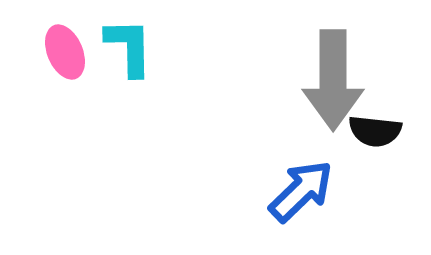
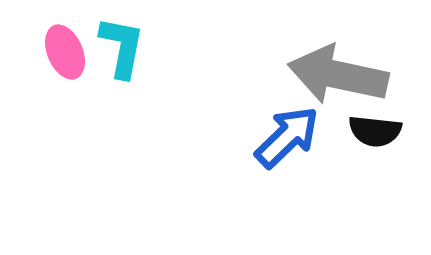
cyan L-shape: moved 7 px left; rotated 12 degrees clockwise
gray arrow: moved 5 px right, 5 px up; rotated 102 degrees clockwise
blue arrow: moved 14 px left, 54 px up
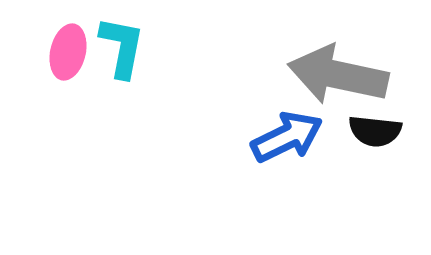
pink ellipse: moved 3 px right; rotated 36 degrees clockwise
blue arrow: rotated 18 degrees clockwise
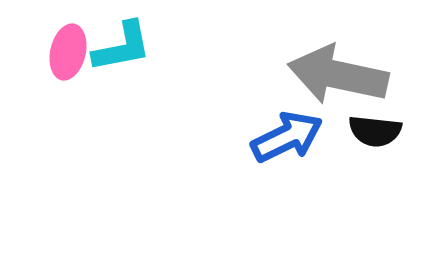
cyan L-shape: rotated 68 degrees clockwise
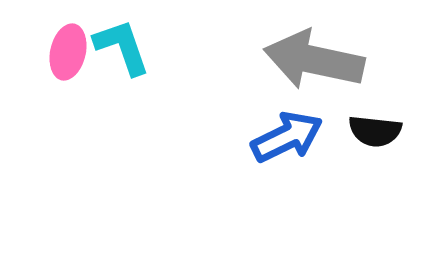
cyan L-shape: rotated 98 degrees counterclockwise
gray arrow: moved 24 px left, 15 px up
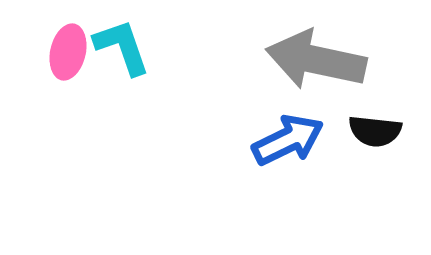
gray arrow: moved 2 px right
blue arrow: moved 1 px right, 3 px down
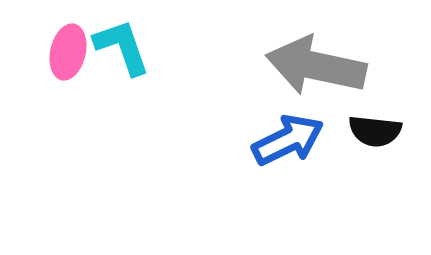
gray arrow: moved 6 px down
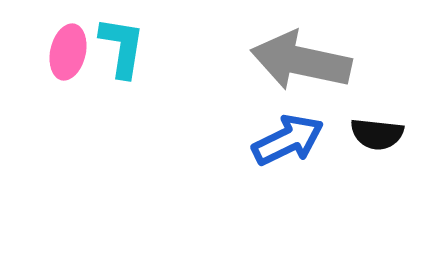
cyan L-shape: rotated 28 degrees clockwise
gray arrow: moved 15 px left, 5 px up
black semicircle: moved 2 px right, 3 px down
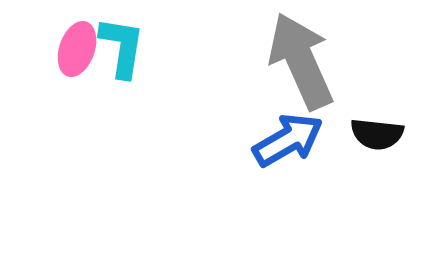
pink ellipse: moved 9 px right, 3 px up; rotated 6 degrees clockwise
gray arrow: rotated 54 degrees clockwise
blue arrow: rotated 4 degrees counterclockwise
